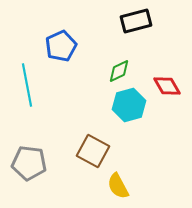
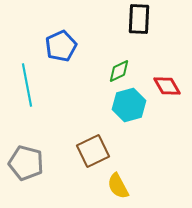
black rectangle: moved 3 px right, 2 px up; rotated 72 degrees counterclockwise
brown square: rotated 36 degrees clockwise
gray pentagon: moved 3 px left; rotated 8 degrees clockwise
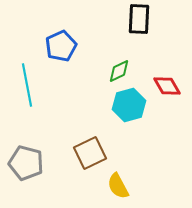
brown square: moved 3 px left, 2 px down
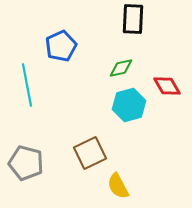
black rectangle: moved 6 px left
green diamond: moved 2 px right, 3 px up; rotated 15 degrees clockwise
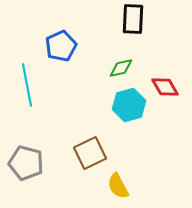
red diamond: moved 2 px left, 1 px down
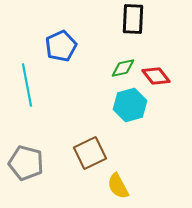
green diamond: moved 2 px right
red diamond: moved 9 px left, 11 px up; rotated 8 degrees counterclockwise
cyan hexagon: moved 1 px right
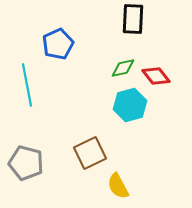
blue pentagon: moved 3 px left, 2 px up
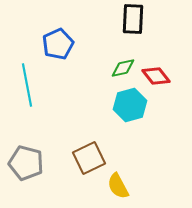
brown square: moved 1 px left, 5 px down
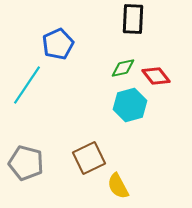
cyan line: rotated 45 degrees clockwise
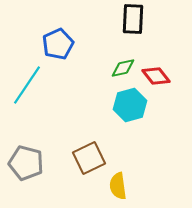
yellow semicircle: rotated 20 degrees clockwise
